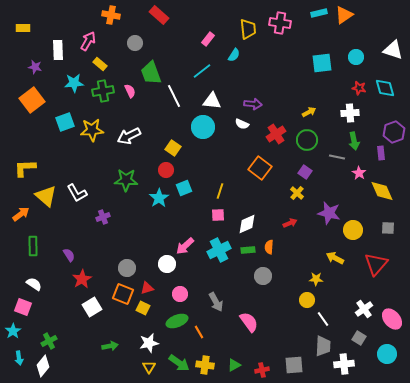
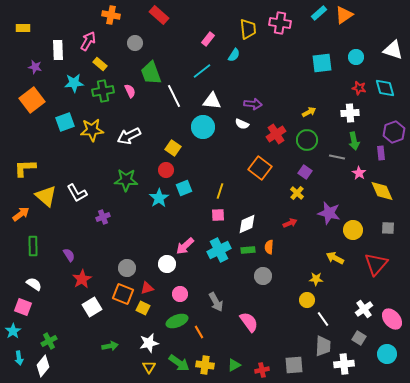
cyan rectangle at (319, 13): rotated 28 degrees counterclockwise
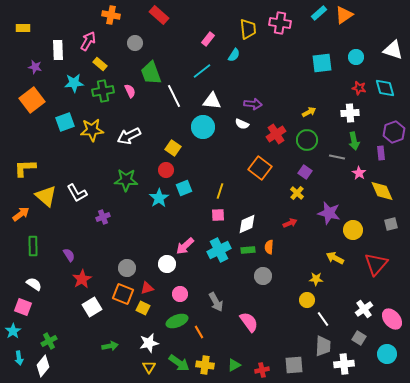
gray square at (388, 228): moved 3 px right, 4 px up; rotated 16 degrees counterclockwise
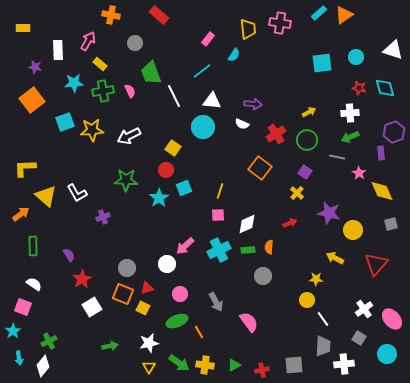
green arrow at (354, 141): moved 4 px left, 4 px up; rotated 78 degrees clockwise
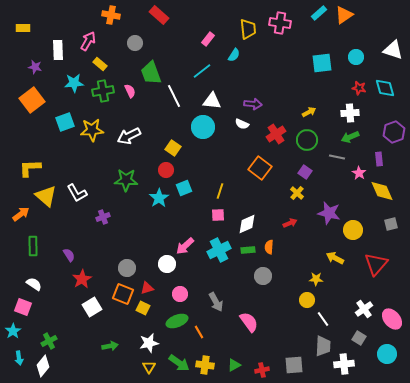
purple rectangle at (381, 153): moved 2 px left, 6 px down
yellow L-shape at (25, 168): moved 5 px right
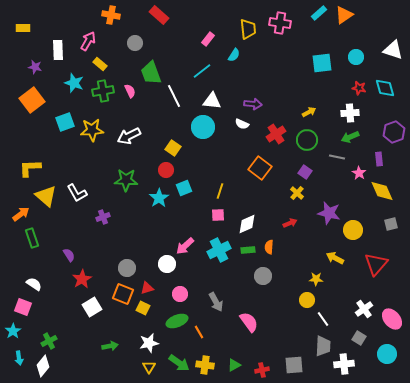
cyan star at (74, 83): rotated 24 degrees clockwise
green rectangle at (33, 246): moved 1 px left, 8 px up; rotated 18 degrees counterclockwise
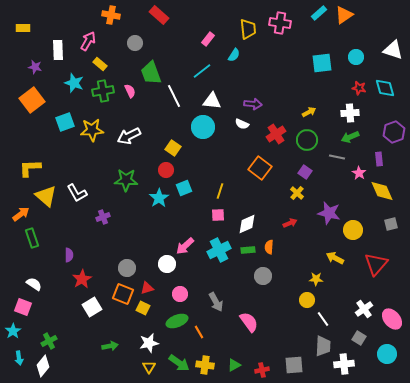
purple semicircle at (69, 255): rotated 32 degrees clockwise
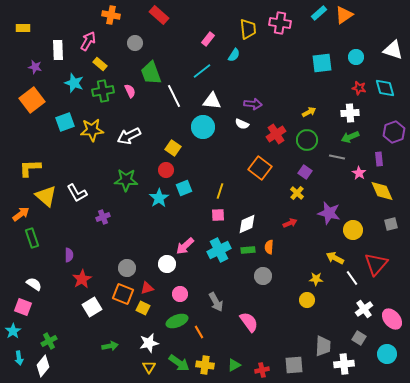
white line at (323, 319): moved 29 px right, 41 px up
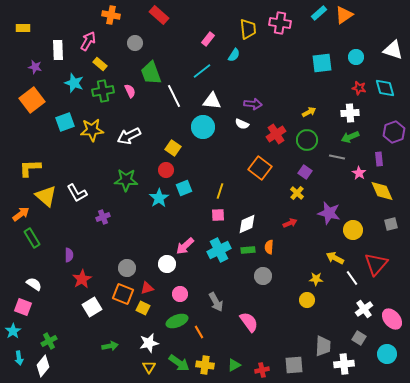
green rectangle at (32, 238): rotated 12 degrees counterclockwise
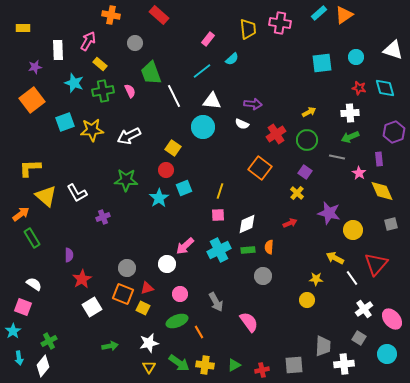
cyan semicircle at (234, 55): moved 2 px left, 4 px down; rotated 16 degrees clockwise
purple star at (35, 67): rotated 24 degrees counterclockwise
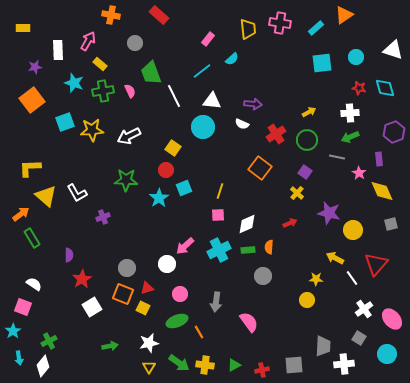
cyan rectangle at (319, 13): moved 3 px left, 15 px down
gray arrow at (216, 302): rotated 36 degrees clockwise
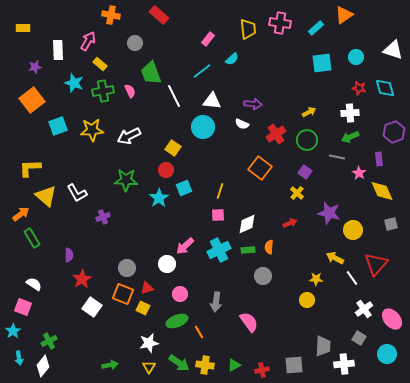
cyan square at (65, 122): moved 7 px left, 4 px down
white square at (92, 307): rotated 24 degrees counterclockwise
green arrow at (110, 346): moved 19 px down
